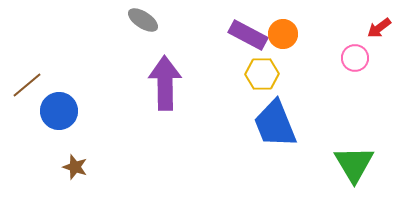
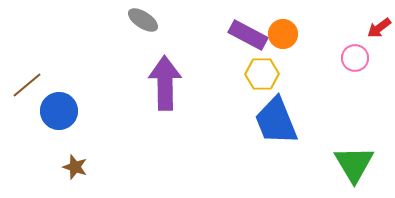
blue trapezoid: moved 1 px right, 3 px up
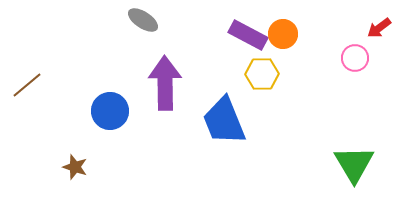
blue circle: moved 51 px right
blue trapezoid: moved 52 px left
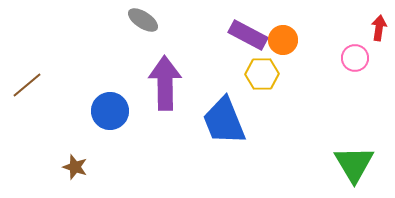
red arrow: rotated 135 degrees clockwise
orange circle: moved 6 px down
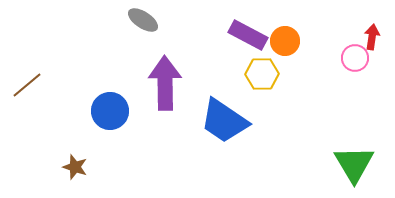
red arrow: moved 7 px left, 9 px down
orange circle: moved 2 px right, 1 px down
blue trapezoid: rotated 34 degrees counterclockwise
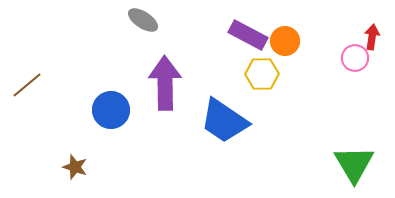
blue circle: moved 1 px right, 1 px up
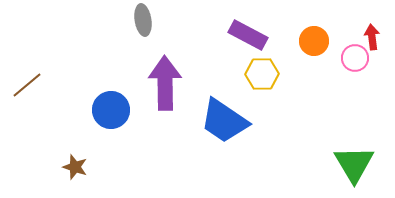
gray ellipse: rotated 48 degrees clockwise
red arrow: rotated 15 degrees counterclockwise
orange circle: moved 29 px right
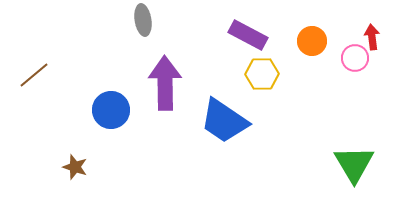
orange circle: moved 2 px left
brown line: moved 7 px right, 10 px up
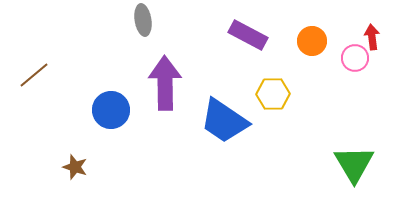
yellow hexagon: moved 11 px right, 20 px down
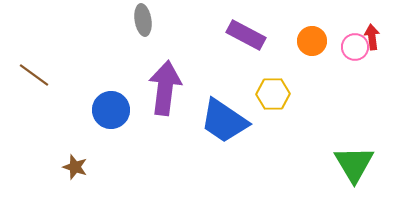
purple rectangle: moved 2 px left
pink circle: moved 11 px up
brown line: rotated 76 degrees clockwise
purple arrow: moved 5 px down; rotated 8 degrees clockwise
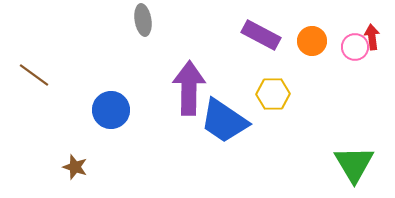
purple rectangle: moved 15 px right
purple arrow: moved 24 px right; rotated 6 degrees counterclockwise
